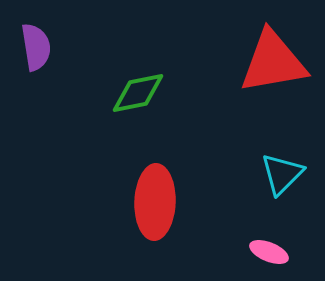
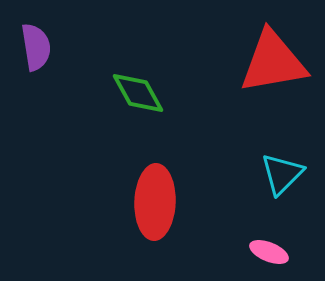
green diamond: rotated 72 degrees clockwise
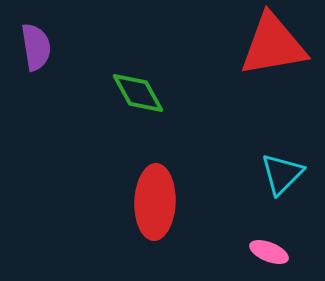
red triangle: moved 17 px up
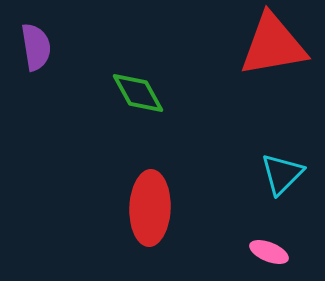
red ellipse: moved 5 px left, 6 px down
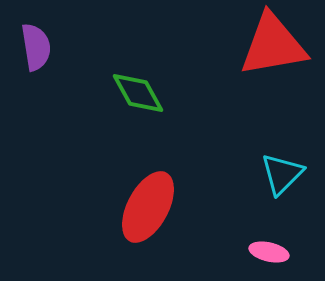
red ellipse: moved 2 px left, 1 px up; rotated 26 degrees clockwise
pink ellipse: rotated 9 degrees counterclockwise
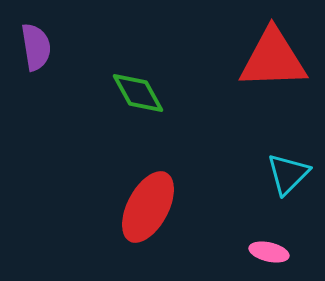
red triangle: moved 14 px down; rotated 8 degrees clockwise
cyan triangle: moved 6 px right
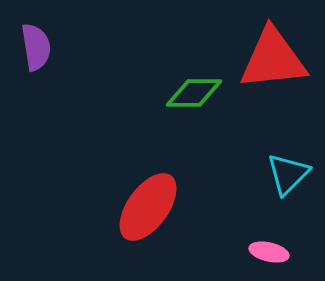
red triangle: rotated 4 degrees counterclockwise
green diamond: moved 56 px right; rotated 60 degrees counterclockwise
red ellipse: rotated 8 degrees clockwise
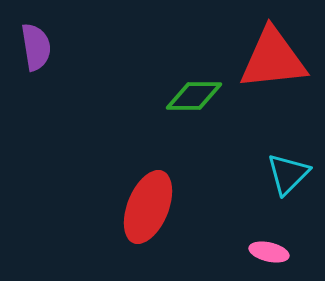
green diamond: moved 3 px down
red ellipse: rotated 14 degrees counterclockwise
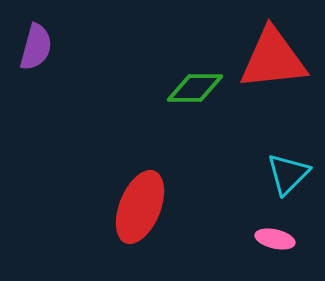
purple semicircle: rotated 24 degrees clockwise
green diamond: moved 1 px right, 8 px up
red ellipse: moved 8 px left
pink ellipse: moved 6 px right, 13 px up
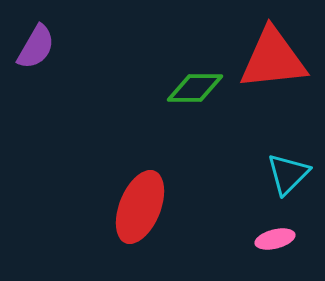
purple semicircle: rotated 15 degrees clockwise
pink ellipse: rotated 27 degrees counterclockwise
